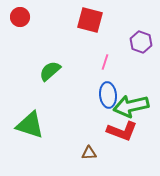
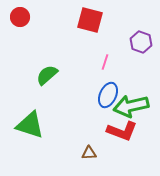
green semicircle: moved 3 px left, 4 px down
blue ellipse: rotated 30 degrees clockwise
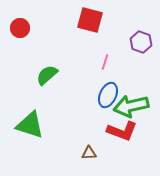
red circle: moved 11 px down
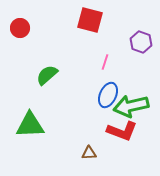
green triangle: rotated 20 degrees counterclockwise
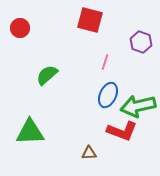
green arrow: moved 7 px right
green triangle: moved 7 px down
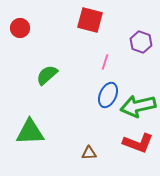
red L-shape: moved 16 px right, 12 px down
